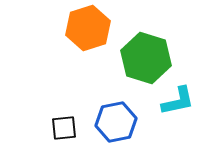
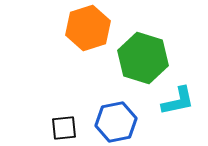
green hexagon: moved 3 px left
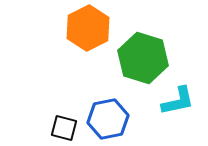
orange hexagon: rotated 9 degrees counterclockwise
blue hexagon: moved 8 px left, 3 px up
black square: rotated 20 degrees clockwise
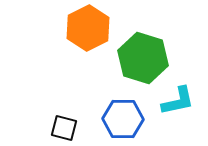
blue hexagon: moved 15 px right; rotated 12 degrees clockwise
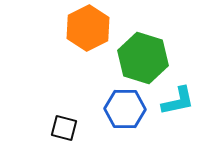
blue hexagon: moved 2 px right, 10 px up
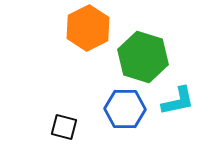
green hexagon: moved 1 px up
black square: moved 1 px up
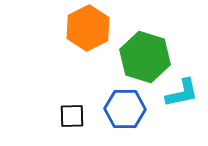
green hexagon: moved 2 px right
cyan L-shape: moved 4 px right, 8 px up
black square: moved 8 px right, 11 px up; rotated 16 degrees counterclockwise
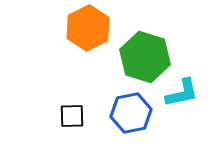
blue hexagon: moved 6 px right, 4 px down; rotated 12 degrees counterclockwise
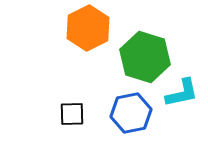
black square: moved 2 px up
